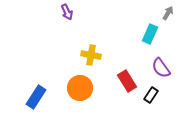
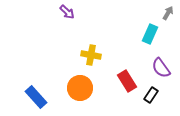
purple arrow: rotated 21 degrees counterclockwise
blue rectangle: rotated 75 degrees counterclockwise
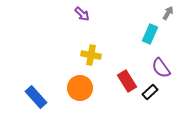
purple arrow: moved 15 px right, 2 px down
black rectangle: moved 1 px left, 3 px up; rotated 14 degrees clockwise
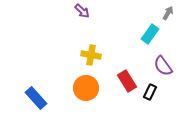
purple arrow: moved 3 px up
cyan rectangle: rotated 12 degrees clockwise
purple semicircle: moved 2 px right, 2 px up
orange circle: moved 6 px right
black rectangle: rotated 21 degrees counterclockwise
blue rectangle: moved 1 px down
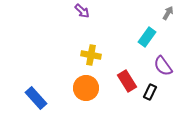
cyan rectangle: moved 3 px left, 3 px down
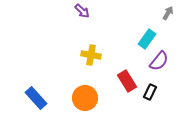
cyan rectangle: moved 2 px down
purple semicircle: moved 4 px left, 5 px up; rotated 105 degrees counterclockwise
orange circle: moved 1 px left, 10 px down
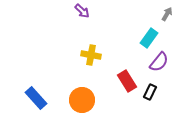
gray arrow: moved 1 px left, 1 px down
cyan rectangle: moved 2 px right, 1 px up
purple semicircle: moved 1 px down
orange circle: moved 3 px left, 2 px down
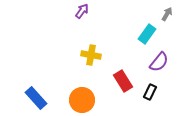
purple arrow: rotated 98 degrees counterclockwise
cyan rectangle: moved 2 px left, 4 px up
red rectangle: moved 4 px left
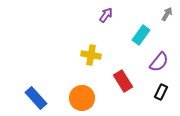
purple arrow: moved 24 px right, 4 px down
cyan rectangle: moved 6 px left, 1 px down
black rectangle: moved 11 px right
orange circle: moved 2 px up
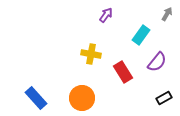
yellow cross: moved 1 px up
purple semicircle: moved 2 px left
red rectangle: moved 9 px up
black rectangle: moved 3 px right, 6 px down; rotated 35 degrees clockwise
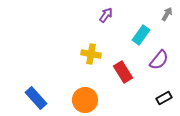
purple semicircle: moved 2 px right, 2 px up
orange circle: moved 3 px right, 2 px down
